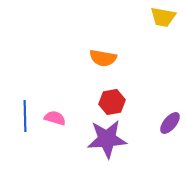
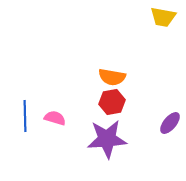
orange semicircle: moved 9 px right, 19 px down
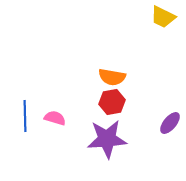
yellow trapezoid: rotated 16 degrees clockwise
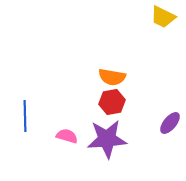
pink semicircle: moved 12 px right, 18 px down
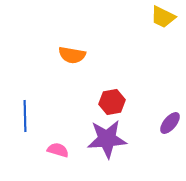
orange semicircle: moved 40 px left, 22 px up
pink semicircle: moved 9 px left, 14 px down
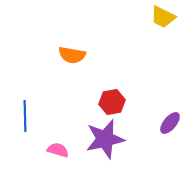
purple star: moved 2 px left; rotated 9 degrees counterclockwise
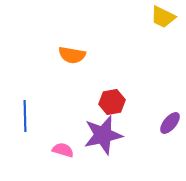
purple star: moved 2 px left, 4 px up
pink semicircle: moved 5 px right
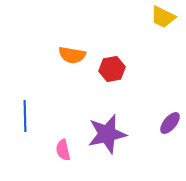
red hexagon: moved 33 px up
purple star: moved 4 px right, 1 px up
pink semicircle: rotated 120 degrees counterclockwise
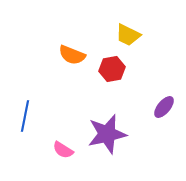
yellow trapezoid: moved 35 px left, 18 px down
orange semicircle: rotated 12 degrees clockwise
blue line: rotated 12 degrees clockwise
purple ellipse: moved 6 px left, 16 px up
pink semicircle: rotated 45 degrees counterclockwise
